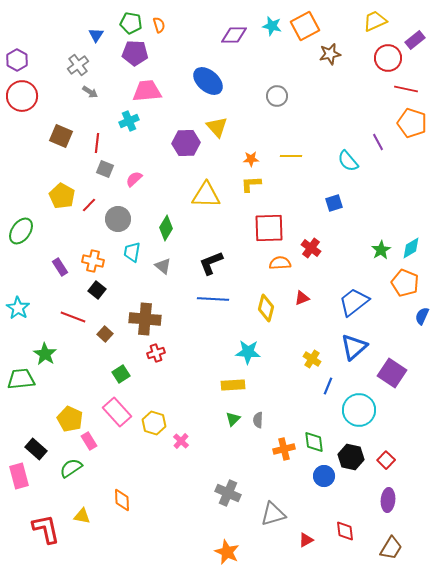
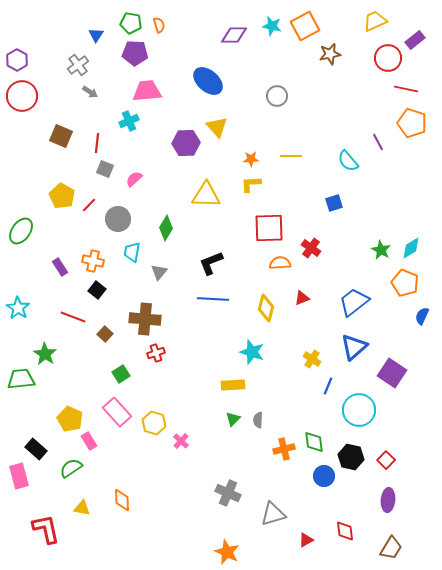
green star at (381, 250): rotated 12 degrees counterclockwise
gray triangle at (163, 266): moved 4 px left, 6 px down; rotated 30 degrees clockwise
cyan star at (248, 352): moved 4 px right; rotated 15 degrees clockwise
yellow triangle at (82, 516): moved 8 px up
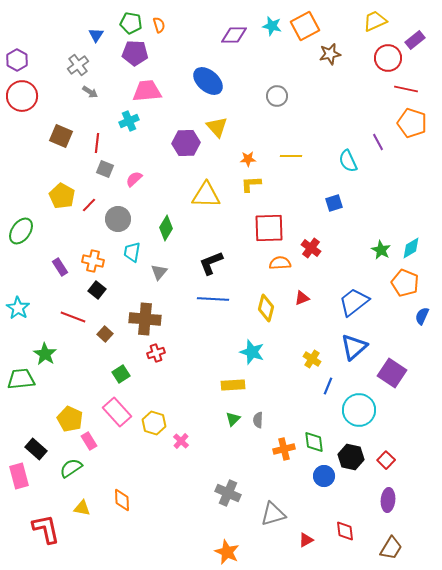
orange star at (251, 159): moved 3 px left
cyan semicircle at (348, 161): rotated 15 degrees clockwise
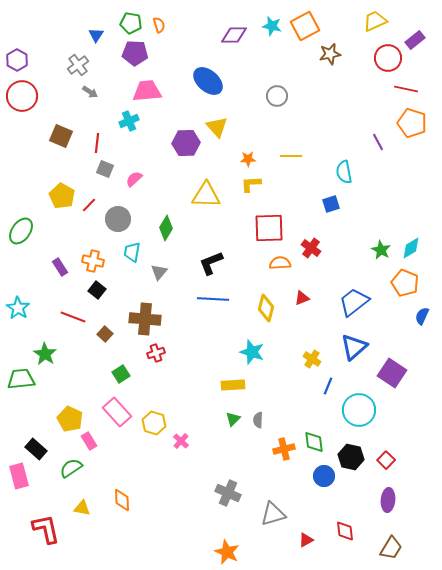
cyan semicircle at (348, 161): moved 4 px left, 11 px down; rotated 15 degrees clockwise
blue square at (334, 203): moved 3 px left, 1 px down
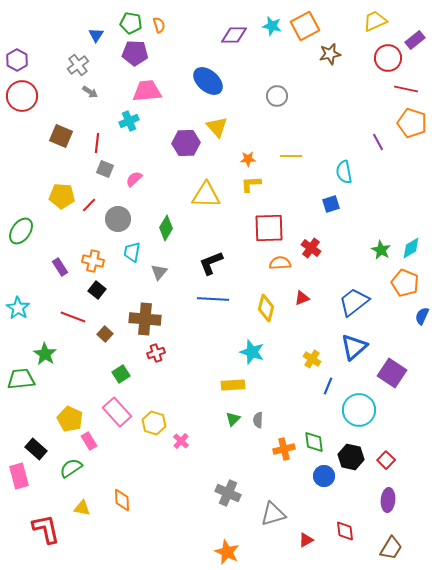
yellow pentagon at (62, 196): rotated 25 degrees counterclockwise
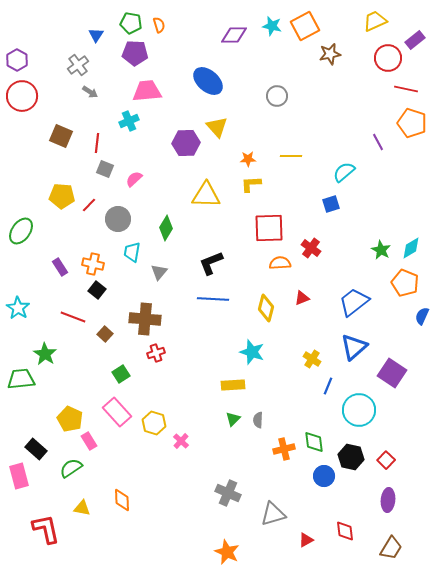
cyan semicircle at (344, 172): rotated 60 degrees clockwise
orange cross at (93, 261): moved 3 px down
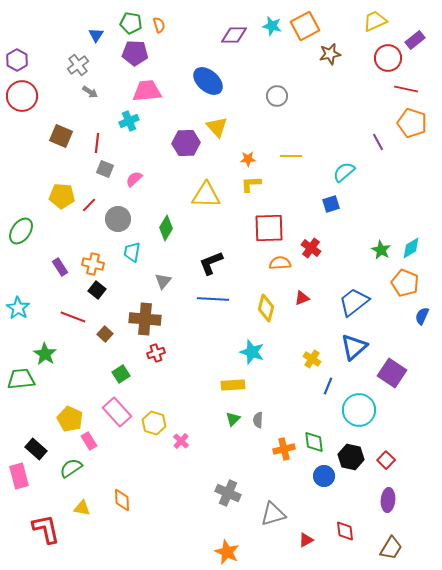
gray triangle at (159, 272): moved 4 px right, 9 px down
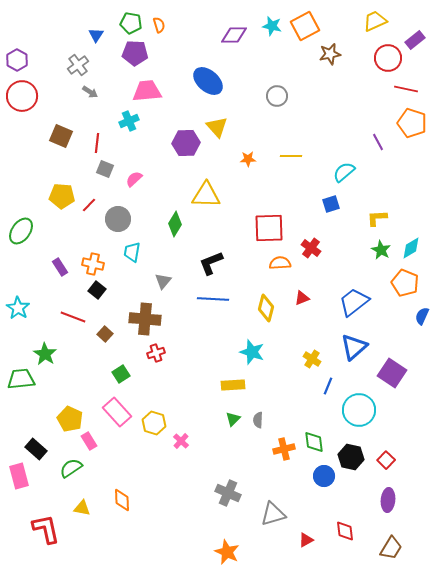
yellow L-shape at (251, 184): moved 126 px right, 34 px down
green diamond at (166, 228): moved 9 px right, 4 px up
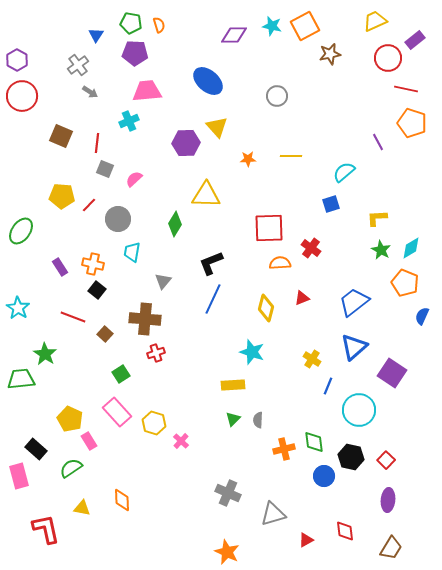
blue line at (213, 299): rotated 68 degrees counterclockwise
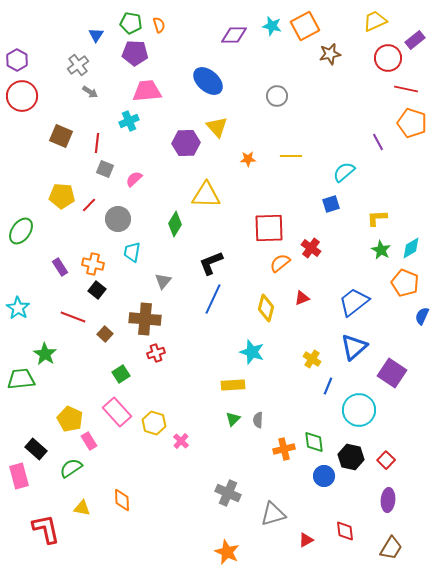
orange semicircle at (280, 263): rotated 35 degrees counterclockwise
